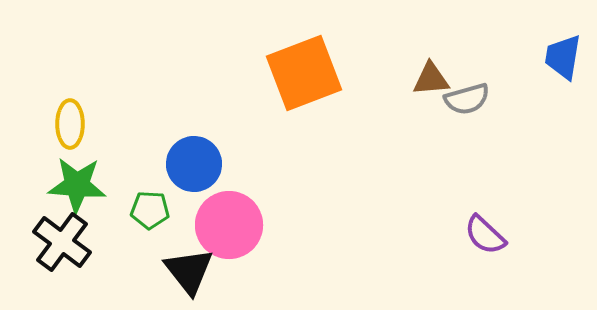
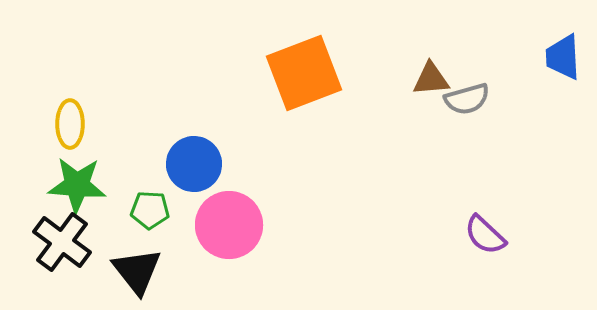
blue trapezoid: rotated 12 degrees counterclockwise
black triangle: moved 52 px left
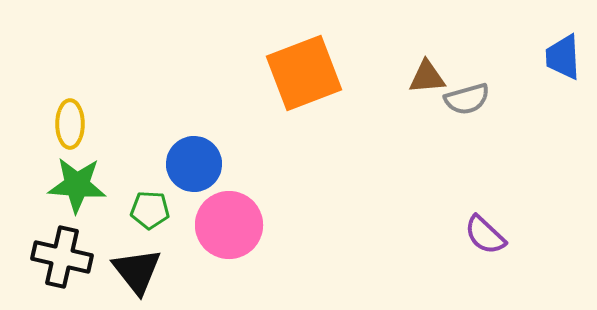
brown triangle: moved 4 px left, 2 px up
black cross: moved 15 px down; rotated 24 degrees counterclockwise
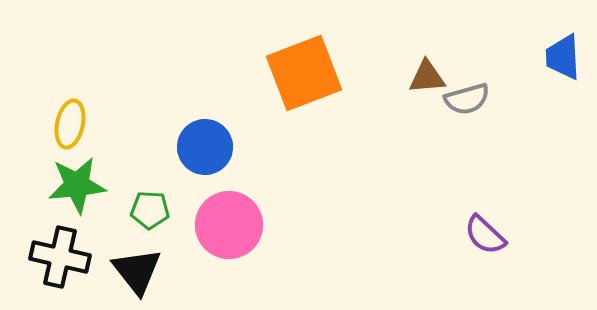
yellow ellipse: rotated 12 degrees clockwise
blue circle: moved 11 px right, 17 px up
green star: rotated 10 degrees counterclockwise
black cross: moved 2 px left
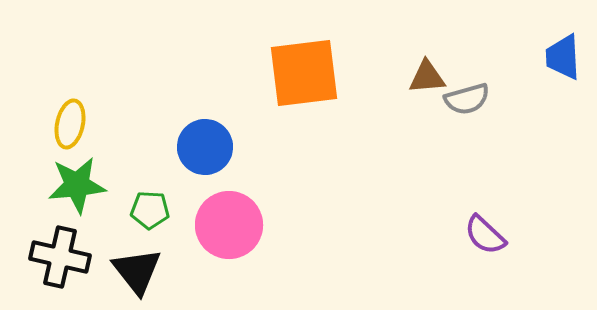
orange square: rotated 14 degrees clockwise
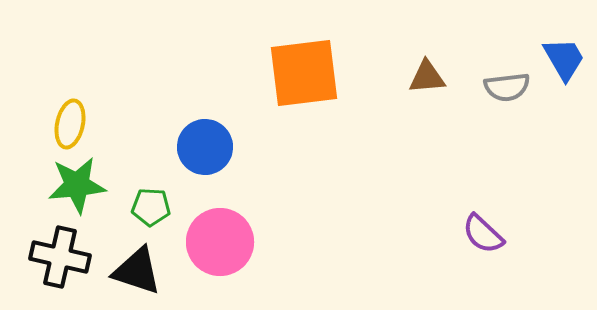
blue trapezoid: moved 1 px right, 2 px down; rotated 153 degrees clockwise
gray semicircle: moved 40 px right, 12 px up; rotated 9 degrees clockwise
green pentagon: moved 1 px right, 3 px up
pink circle: moved 9 px left, 17 px down
purple semicircle: moved 2 px left, 1 px up
black triangle: rotated 34 degrees counterclockwise
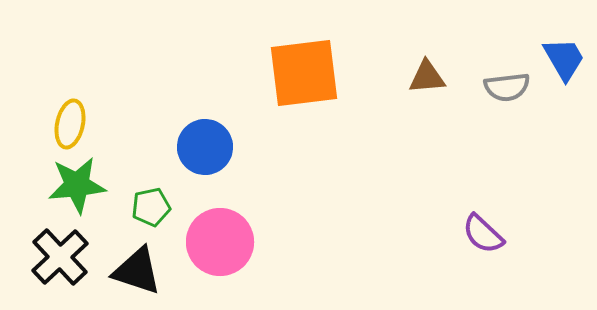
green pentagon: rotated 15 degrees counterclockwise
black cross: rotated 34 degrees clockwise
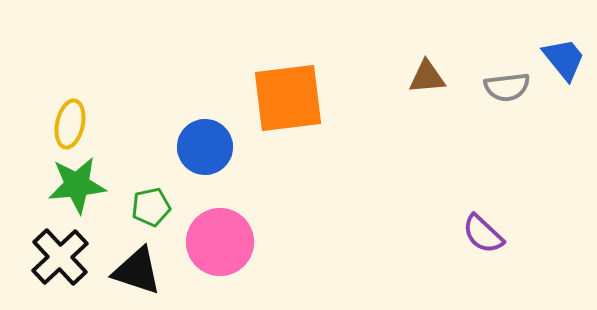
blue trapezoid: rotated 9 degrees counterclockwise
orange square: moved 16 px left, 25 px down
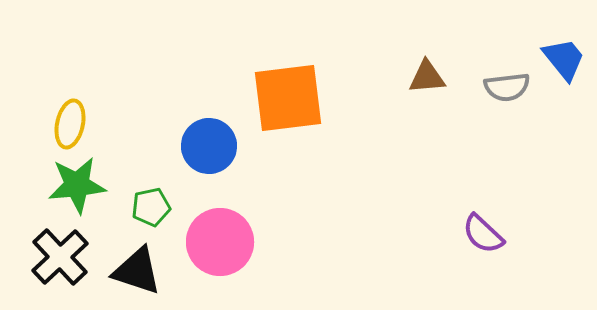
blue circle: moved 4 px right, 1 px up
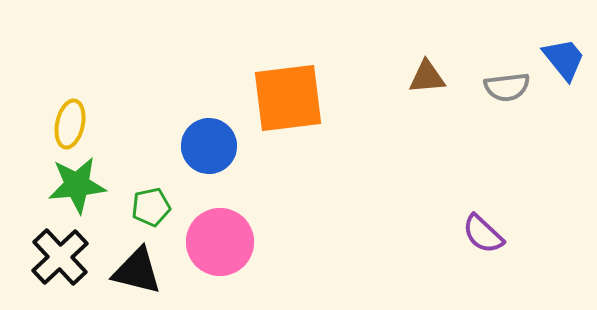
black triangle: rotated 4 degrees counterclockwise
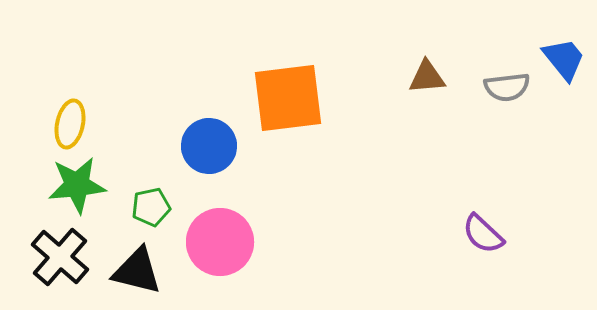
black cross: rotated 6 degrees counterclockwise
